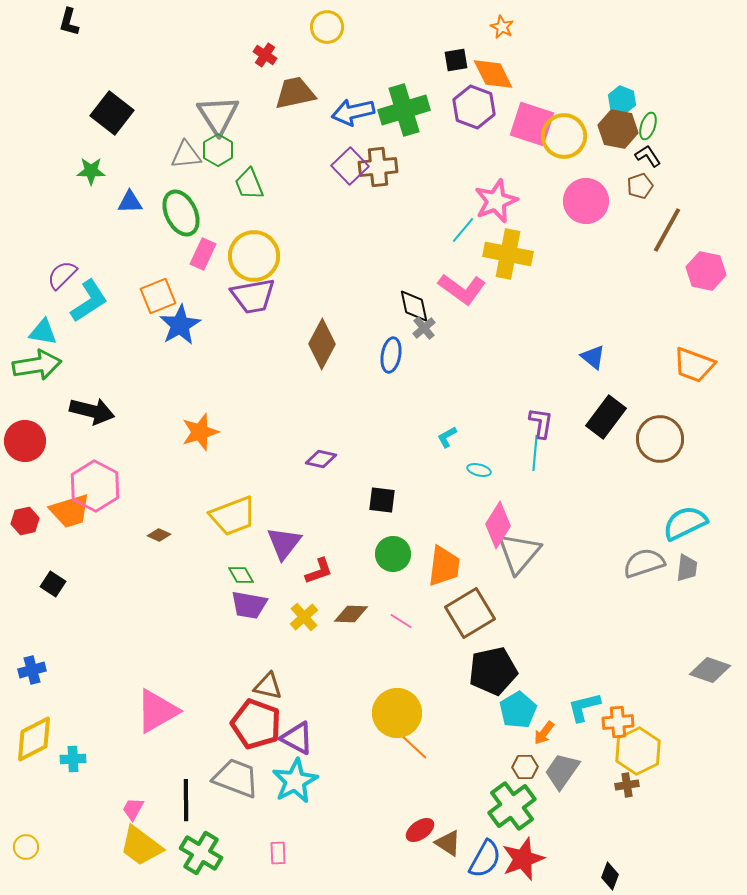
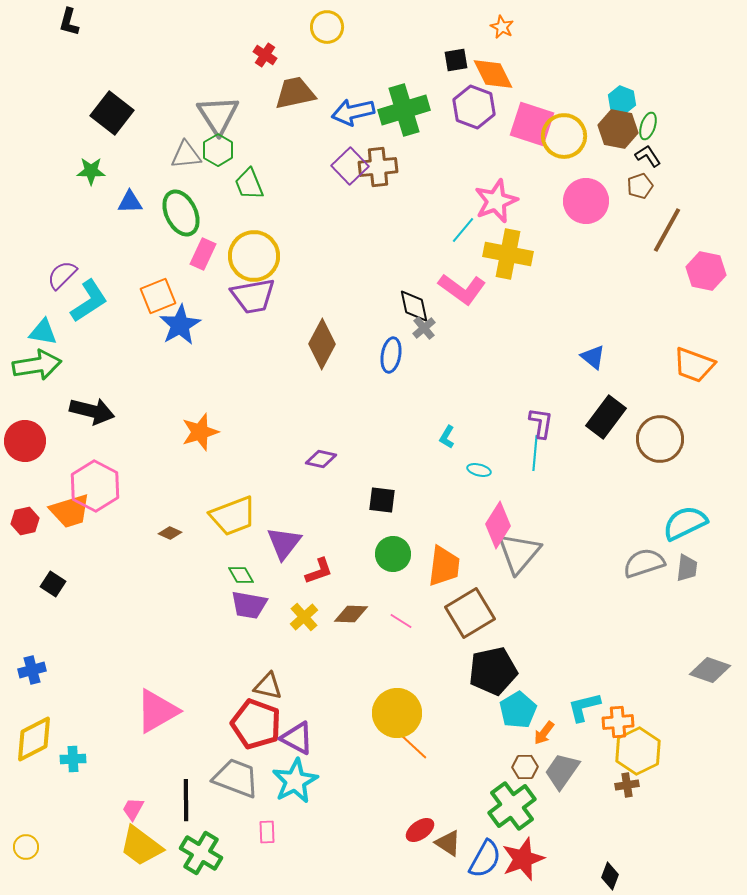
cyan L-shape at (447, 437): rotated 30 degrees counterclockwise
brown diamond at (159, 535): moved 11 px right, 2 px up
pink rectangle at (278, 853): moved 11 px left, 21 px up
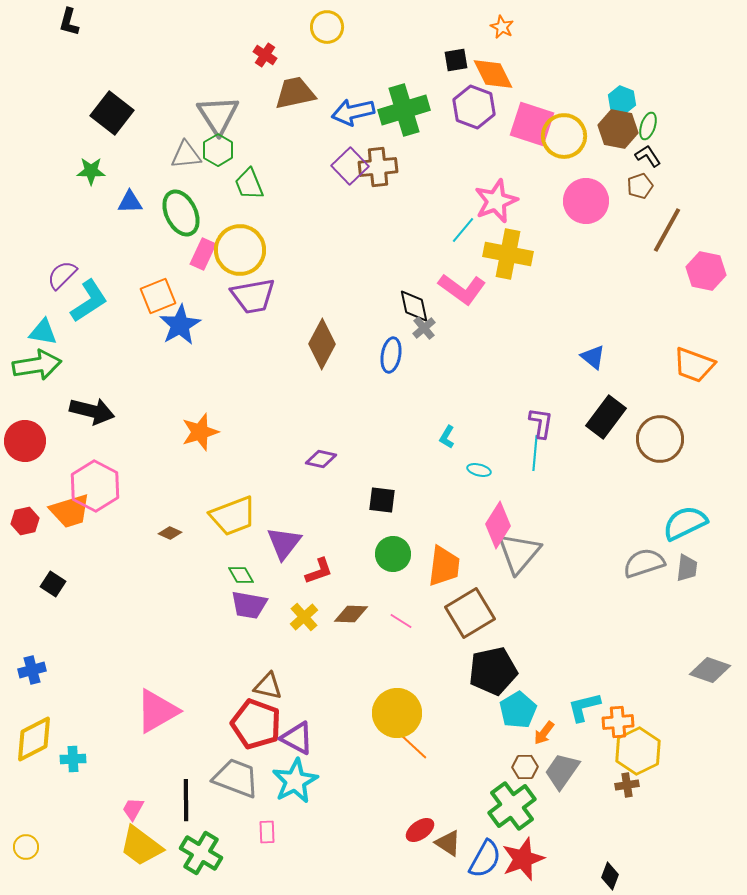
yellow circle at (254, 256): moved 14 px left, 6 px up
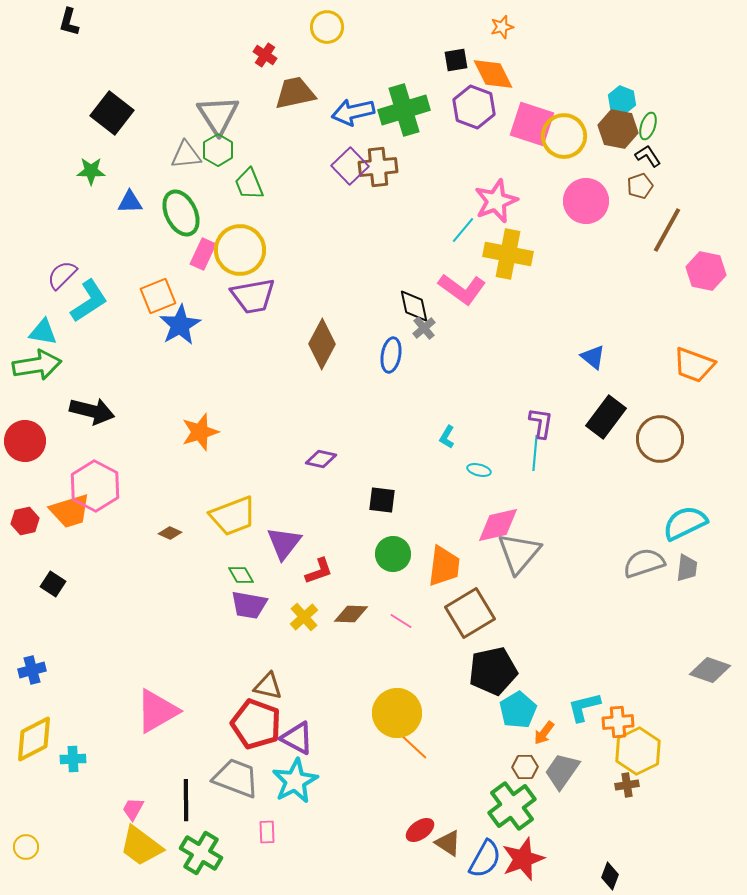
orange star at (502, 27): rotated 30 degrees clockwise
pink diamond at (498, 525): rotated 45 degrees clockwise
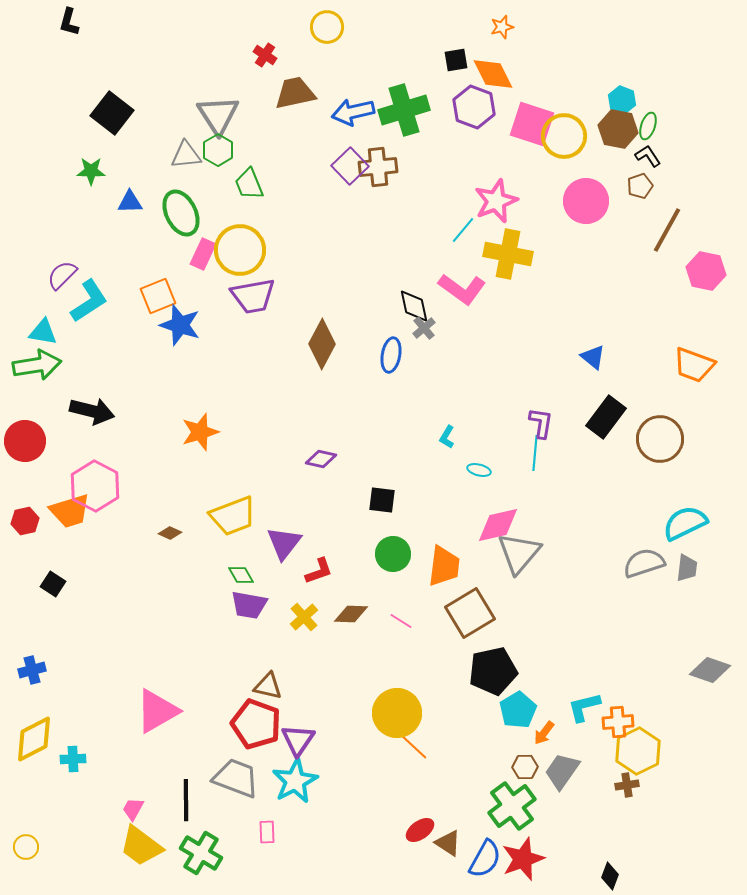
blue star at (180, 325): rotated 24 degrees counterclockwise
purple triangle at (297, 738): moved 1 px right, 2 px down; rotated 36 degrees clockwise
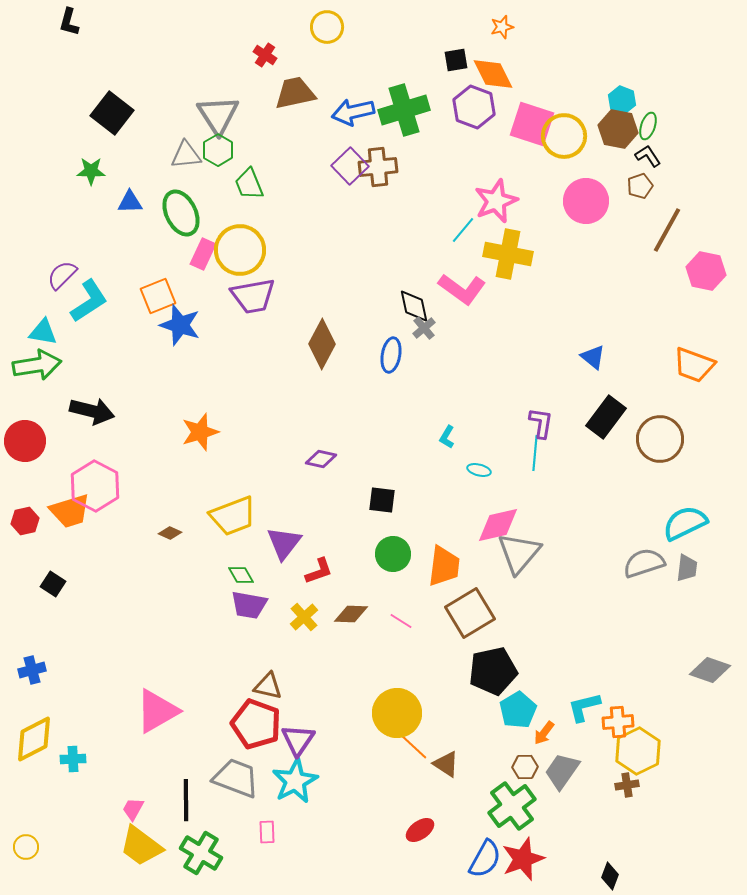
brown triangle at (448, 843): moved 2 px left, 79 px up
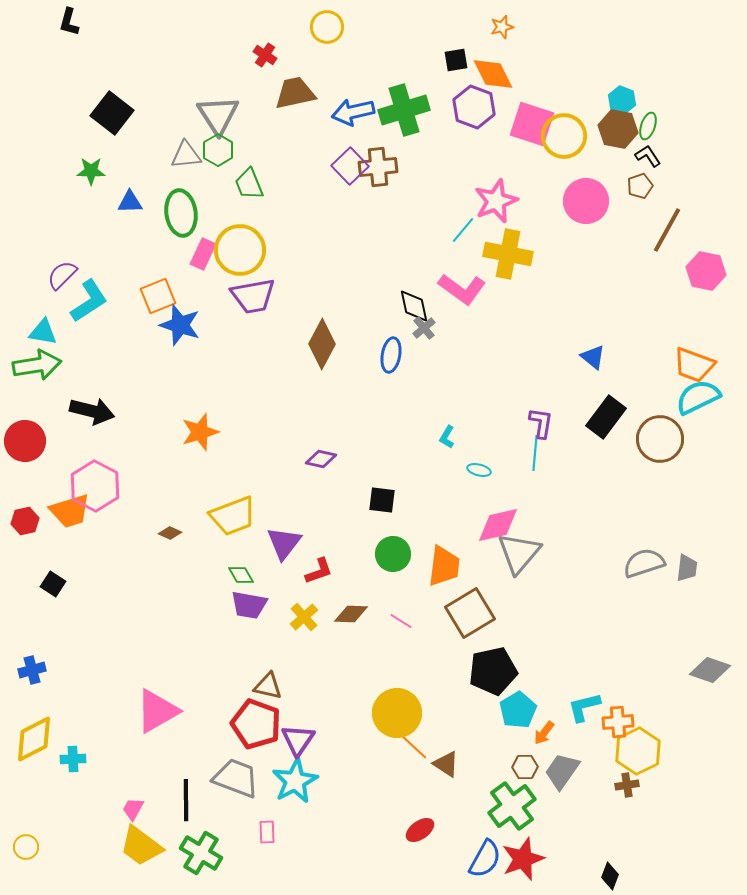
green ellipse at (181, 213): rotated 18 degrees clockwise
cyan semicircle at (685, 523): moved 13 px right, 126 px up
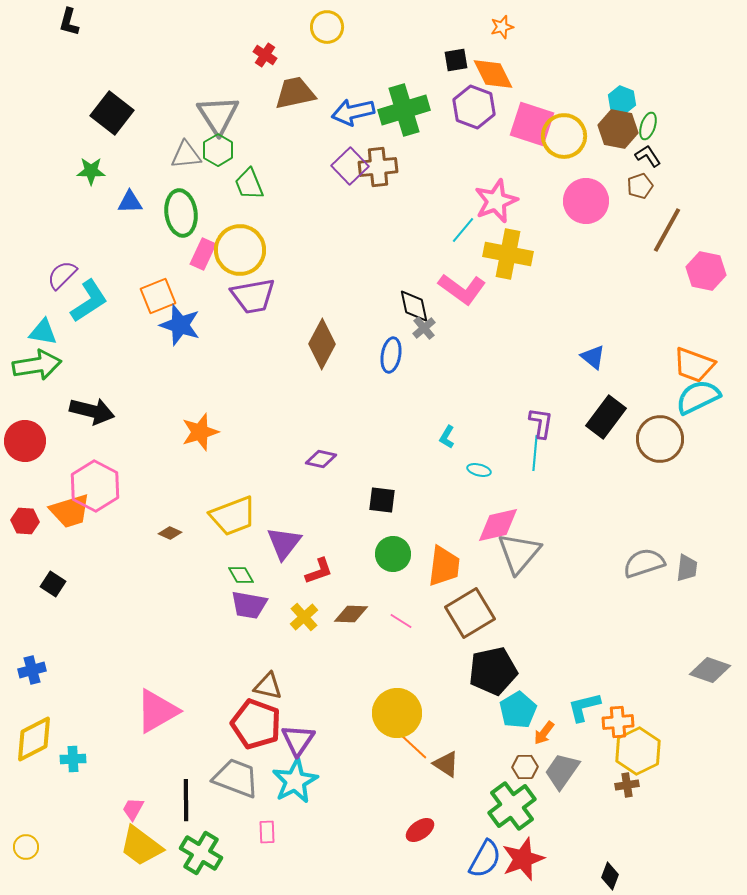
red hexagon at (25, 521): rotated 16 degrees clockwise
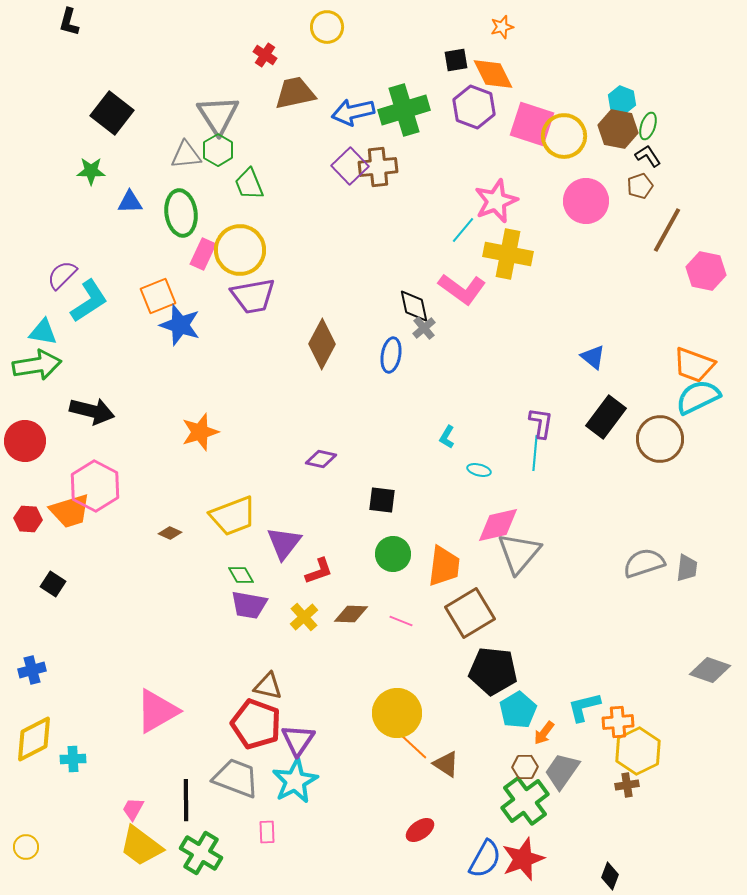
red hexagon at (25, 521): moved 3 px right, 2 px up
pink line at (401, 621): rotated 10 degrees counterclockwise
black pentagon at (493, 671): rotated 18 degrees clockwise
green cross at (512, 806): moved 13 px right, 5 px up
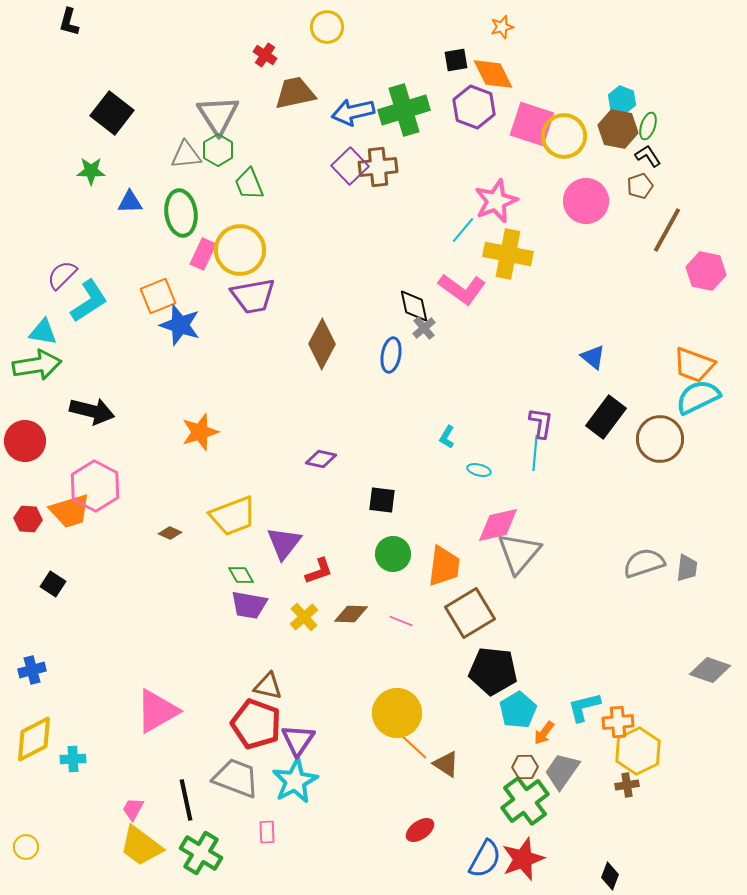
black line at (186, 800): rotated 12 degrees counterclockwise
